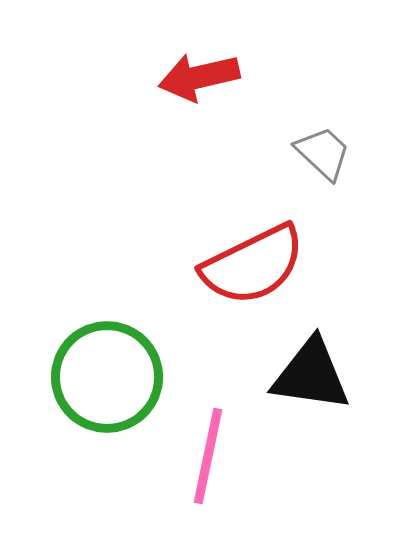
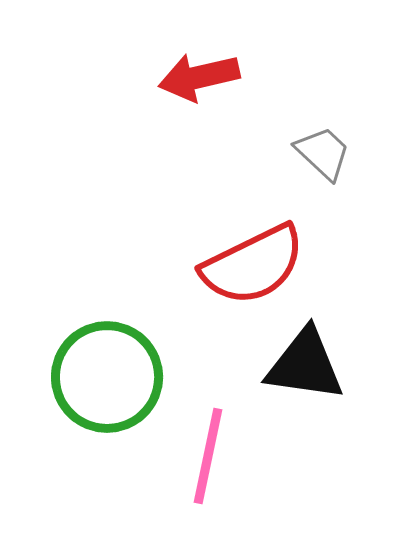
black triangle: moved 6 px left, 10 px up
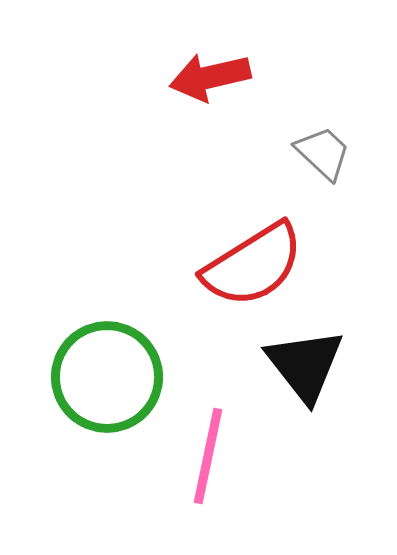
red arrow: moved 11 px right
red semicircle: rotated 6 degrees counterclockwise
black triangle: rotated 44 degrees clockwise
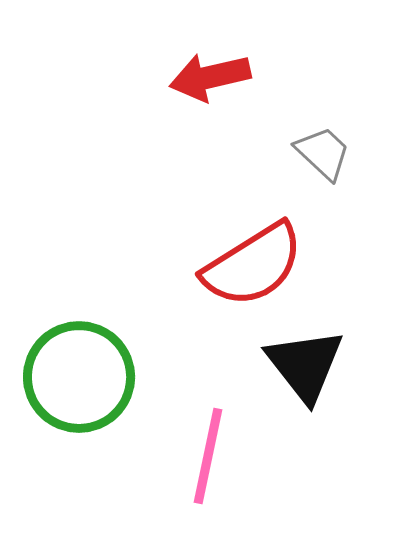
green circle: moved 28 px left
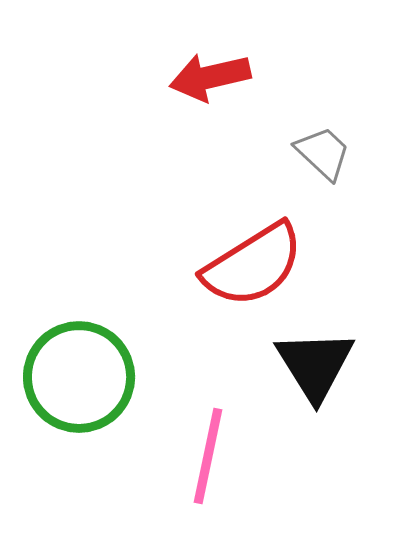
black triangle: moved 10 px right; rotated 6 degrees clockwise
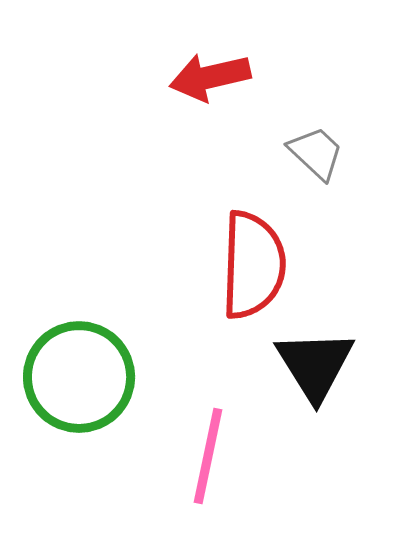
gray trapezoid: moved 7 px left
red semicircle: rotated 56 degrees counterclockwise
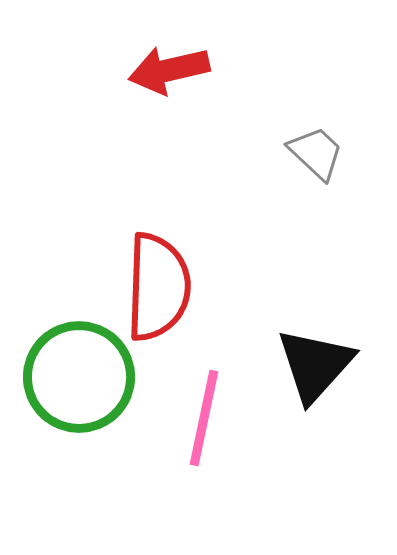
red arrow: moved 41 px left, 7 px up
red semicircle: moved 95 px left, 22 px down
black triangle: rotated 14 degrees clockwise
pink line: moved 4 px left, 38 px up
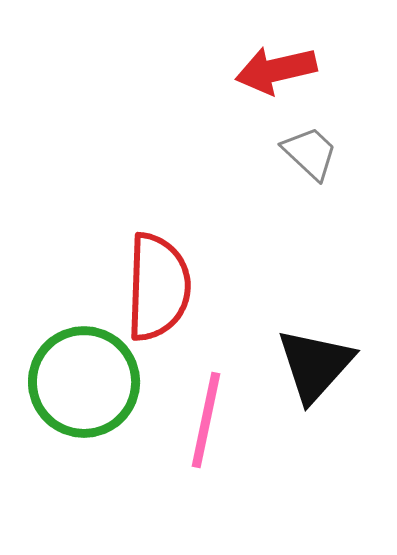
red arrow: moved 107 px right
gray trapezoid: moved 6 px left
green circle: moved 5 px right, 5 px down
pink line: moved 2 px right, 2 px down
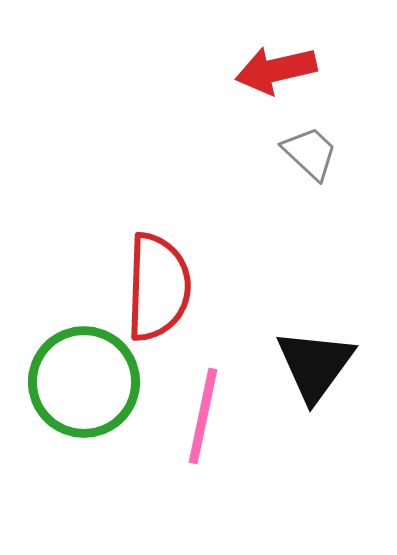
black triangle: rotated 6 degrees counterclockwise
pink line: moved 3 px left, 4 px up
